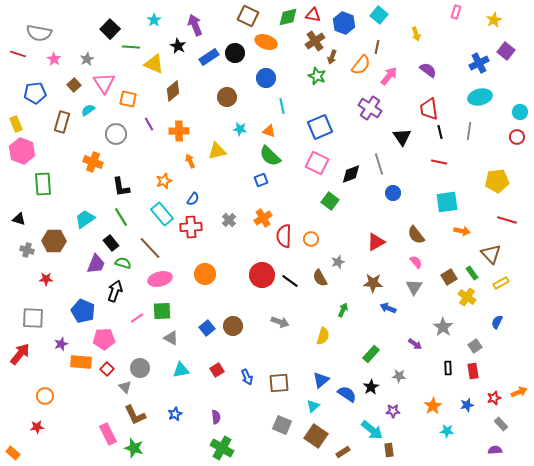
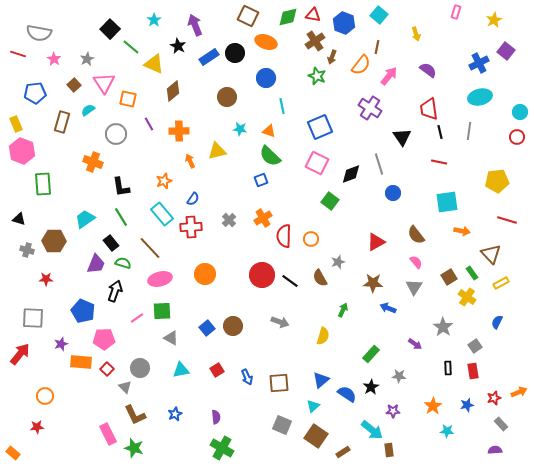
green line at (131, 47): rotated 36 degrees clockwise
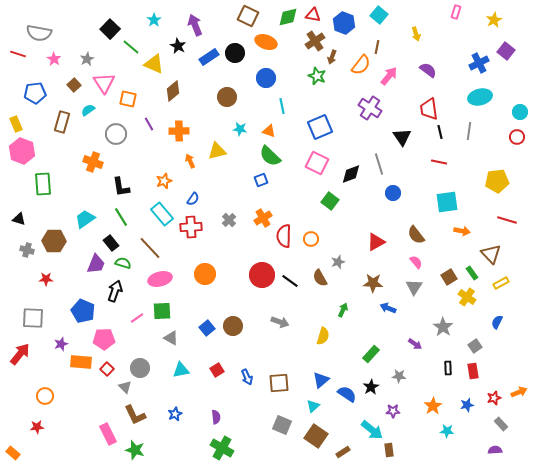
green star at (134, 448): moved 1 px right, 2 px down
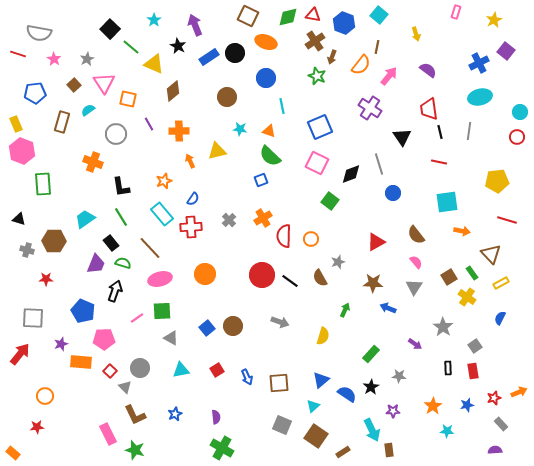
green arrow at (343, 310): moved 2 px right
blue semicircle at (497, 322): moved 3 px right, 4 px up
red square at (107, 369): moved 3 px right, 2 px down
cyan arrow at (372, 430): rotated 25 degrees clockwise
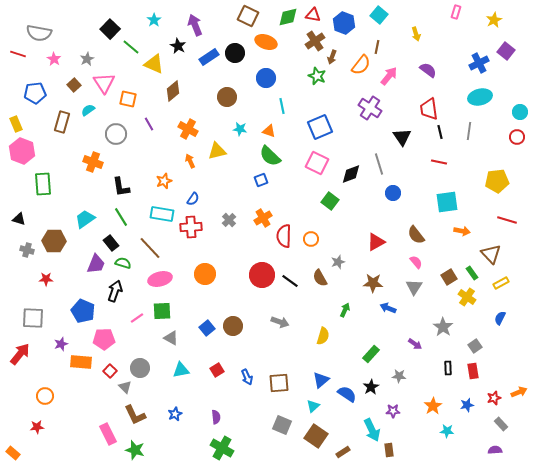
orange cross at (179, 131): moved 9 px right, 2 px up; rotated 30 degrees clockwise
cyan rectangle at (162, 214): rotated 40 degrees counterclockwise
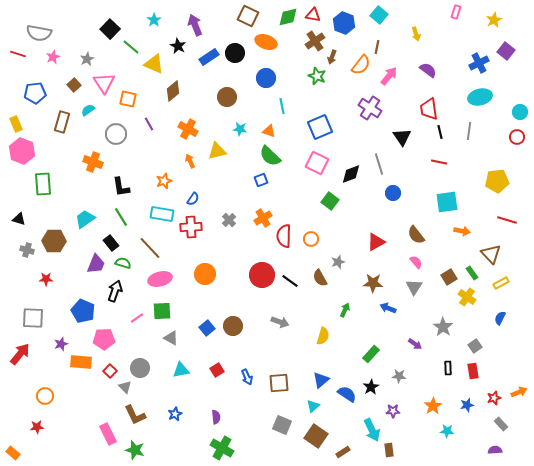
pink star at (54, 59): moved 1 px left, 2 px up; rotated 16 degrees clockwise
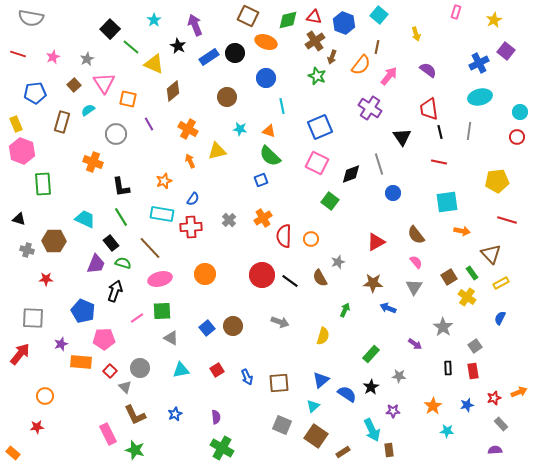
red triangle at (313, 15): moved 1 px right, 2 px down
green diamond at (288, 17): moved 3 px down
gray semicircle at (39, 33): moved 8 px left, 15 px up
cyan trapezoid at (85, 219): rotated 60 degrees clockwise
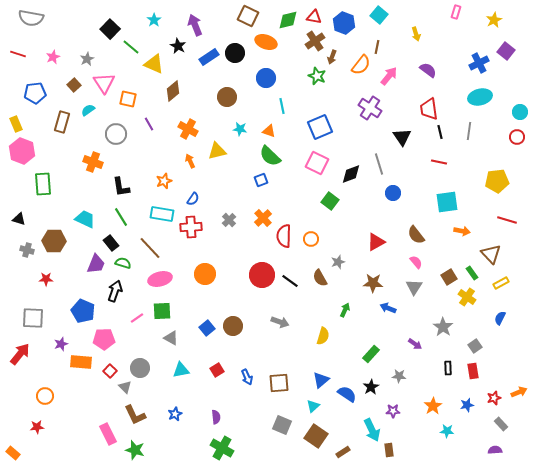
orange cross at (263, 218): rotated 12 degrees counterclockwise
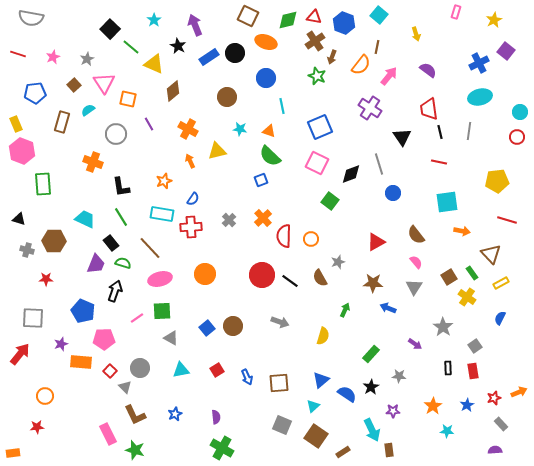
blue star at (467, 405): rotated 16 degrees counterclockwise
orange rectangle at (13, 453): rotated 48 degrees counterclockwise
